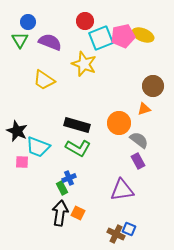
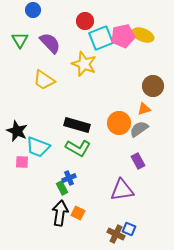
blue circle: moved 5 px right, 12 px up
purple semicircle: moved 1 px down; rotated 25 degrees clockwise
gray semicircle: moved 11 px up; rotated 72 degrees counterclockwise
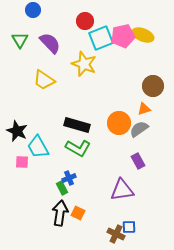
cyan trapezoid: rotated 40 degrees clockwise
blue square: moved 2 px up; rotated 24 degrees counterclockwise
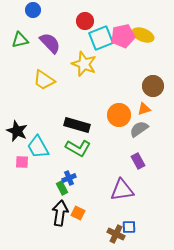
green triangle: rotated 48 degrees clockwise
orange circle: moved 8 px up
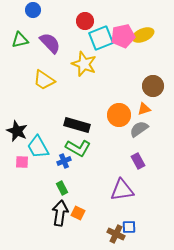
yellow ellipse: rotated 45 degrees counterclockwise
blue cross: moved 5 px left, 17 px up
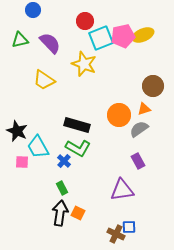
blue cross: rotated 24 degrees counterclockwise
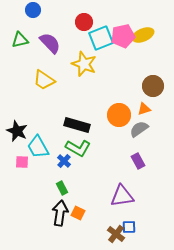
red circle: moved 1 px left, 1 px down
purple triangle: moved 6 px down
brown cross: rotated 12 degrees clockwise
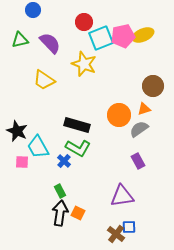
green rectangle: moved 2 px left, 3 px down
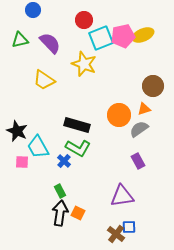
red circle: moved 2 px up
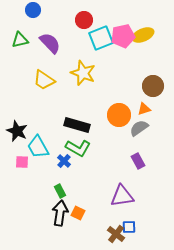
yellow star: moved 1 px left, 9 px down
gray semicircle: moved 1 px up
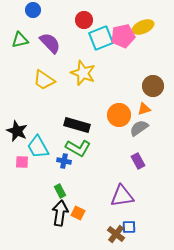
yellow ellipse: moved 8 px up
blue cross: rotated 32 degrees counterclockwise
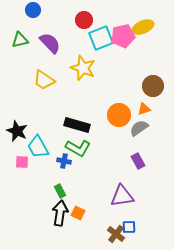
yellow star: moved 5 px up
